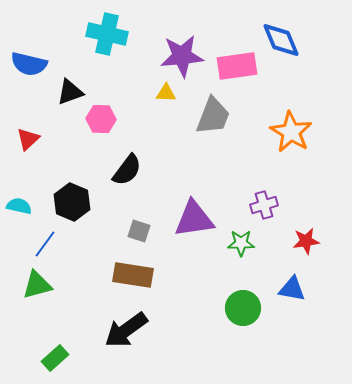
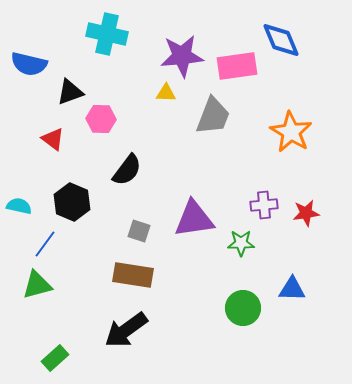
red triangle: moved 25 px right; rotated 40 degrees counterclockwise
purple cross: rotated 12 degrees clockwise
red star: moved 28 px up
blue triangle: rotated 8 degrees counterclockwise
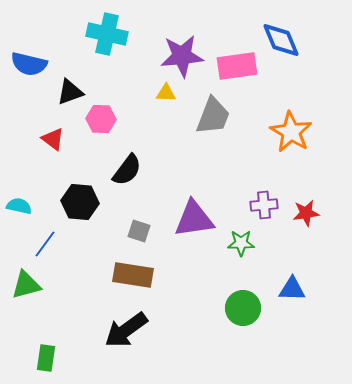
black hexagon: moved 8 px right; rotated 18 degrees counterclockwise
green triangle: moved 11 px left
green rectangle: moved 9 px left; rotated 40 degrees counterclockwise
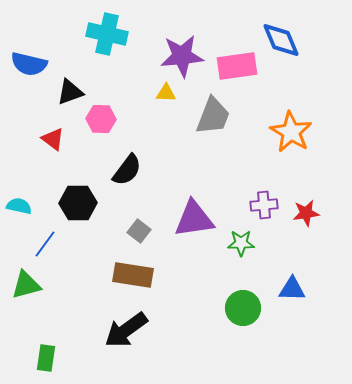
black hexagon: moved 2 px left, 1 px down; rotated 6 degrees counterclockwise
gray square: rotated 20 degrees clockwise
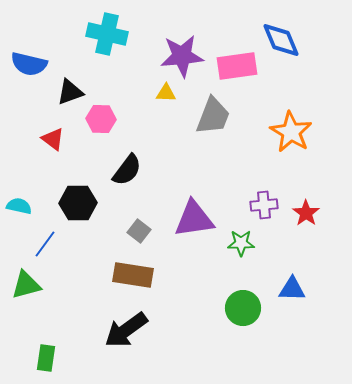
red star: rotated 28 degrees counterclockwise
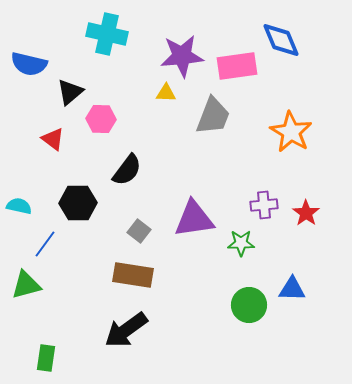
black triangle: rotated 20 degrees counterclockwise
green circle: moved 6 px right, 3 px up
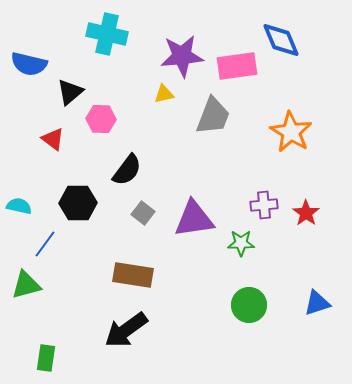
yellow triangle: moved 2 px left, 1 px down; rotated 15 degrees counterclockwise
gray square: moved 4 px right, 18 px up
blue triangle: moved 25 px right, 14 px down; rotated 20 degrees counterclockwise
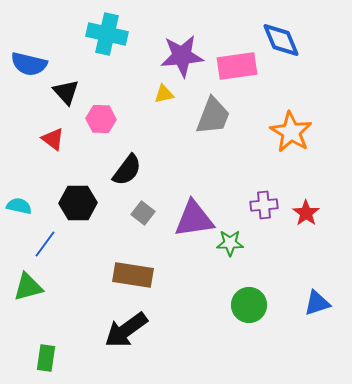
black triangle: moved 4 px left; rotated 32 degrees counterclockwise
green star: moved 11 px left
green triangle: moved 2 px right, 2 px down
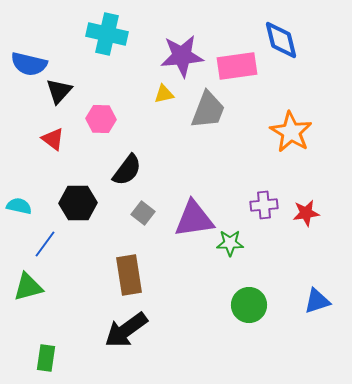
blue diamond: rotated 9 degrees clockwise
black triangle: moved 7 px left, 1 px up; rotated 24 degrees clockwise
gray trapezoid: moved 5 px left, 6 px up
red star: rotated 28 degrees clockwise
brown rectangle: moved 4 px left; rotated 72 degrees clockwise
blue triangle: moved 2 px up
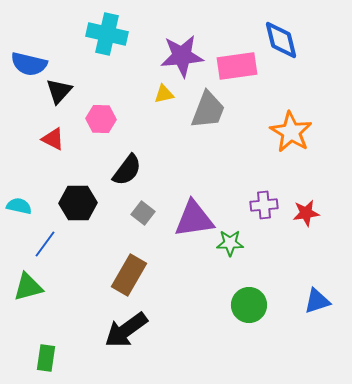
red triangle: rotated 10 degrees counterclockwise
brown rectangle: rotated 39 degrees clockwise
